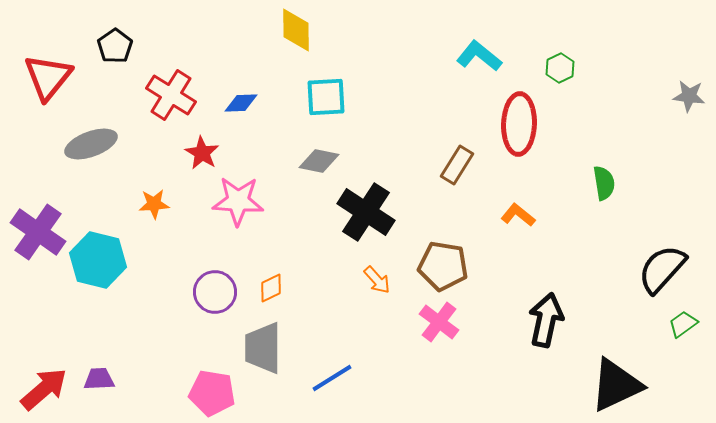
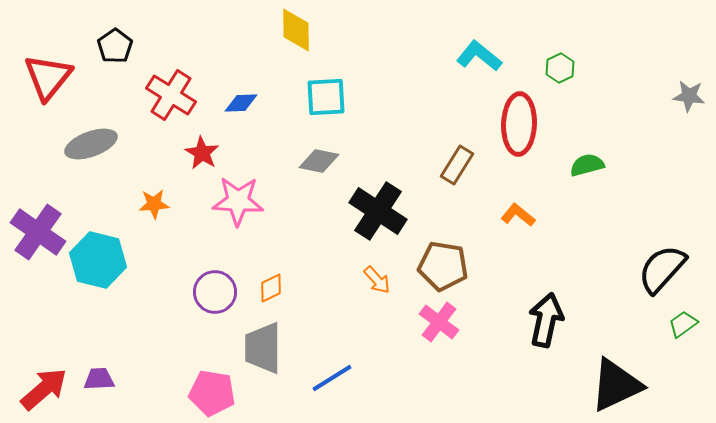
green semicircle: moved 17 px left, 18 px up; rotated 96 degrees counterclockwise
black cross: moved 12 px right, 1 px up
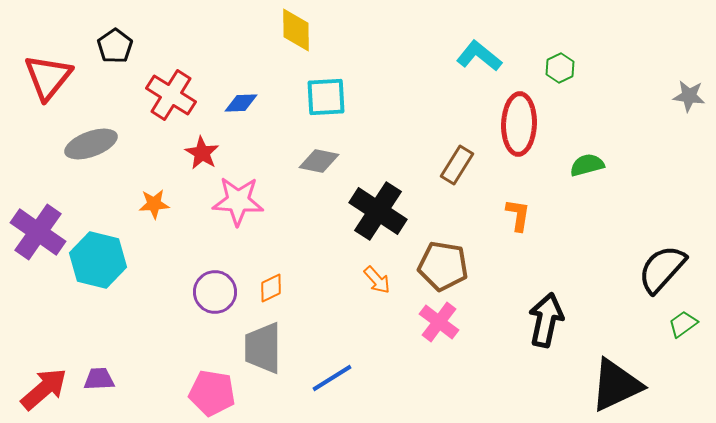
orange L-shape: rotated 60 degrees clockwise
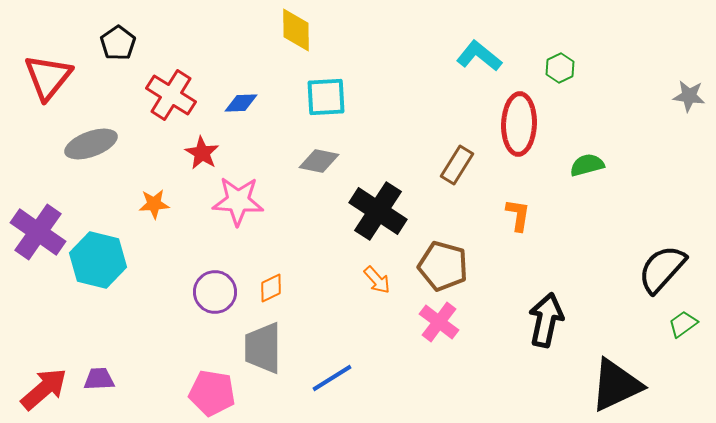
black pentagon: moved 3 px right, 3 px up
brown pentagon: rotated 6 degrees clockwise
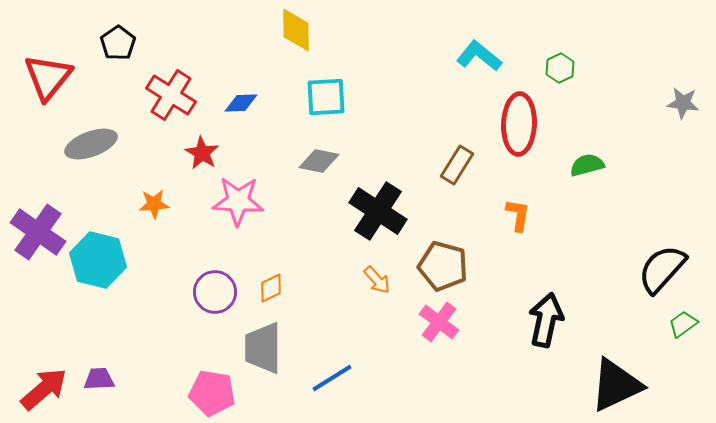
gray star: moved 6 px left, 7 px down
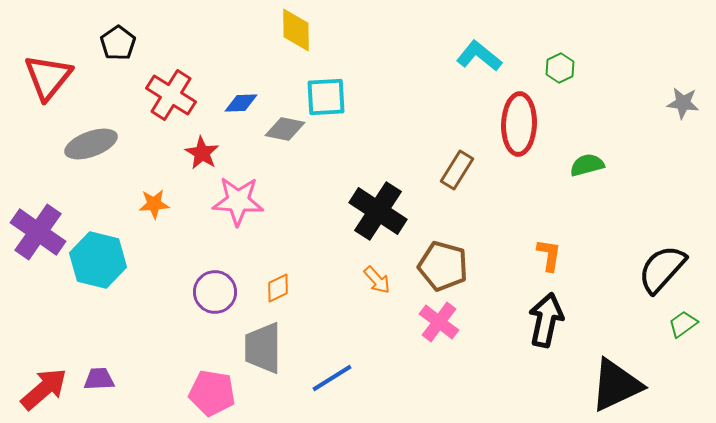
gray diamond: moved 34 px left, 32 px up
brown rectangle: moved 5 px down
orange L-shape: moved 31 px right, 40 px down
orange diamond: moved 7 px right
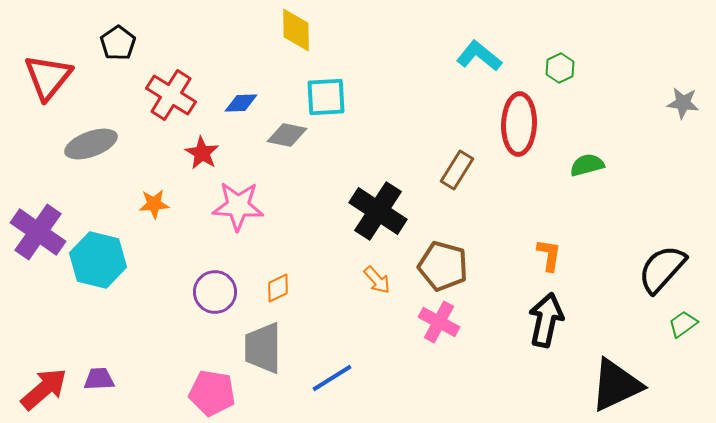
gray diamond: moved 2 px right, 6 px down
pink star: moved 5 px down
pink cross: rotated 9 degrees counterclockwise
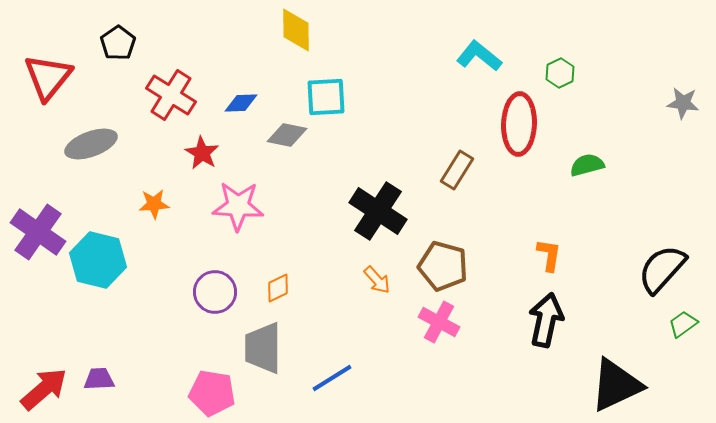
green hexagon: moved 5 px down
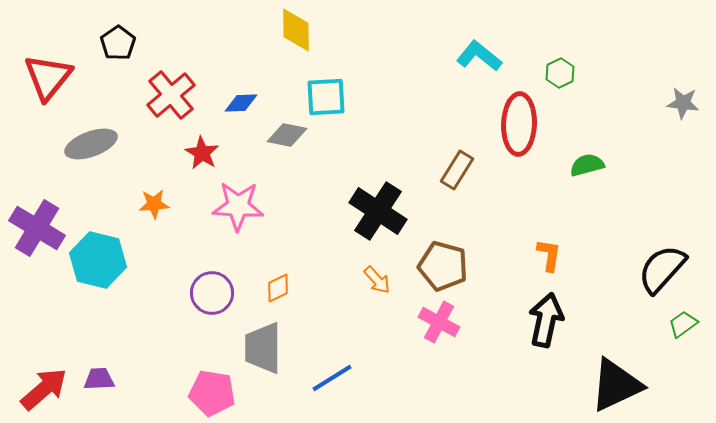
red cross: rotated 18 degrees clockwise
purple cross: moved 1 px left, 4 px up; rotated 4 degrees counterclockwise
purple circle: moved 3 px left, 1 px down
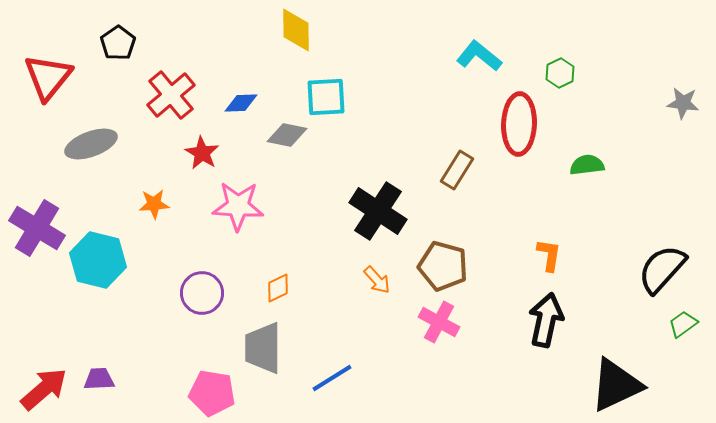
green semicircle: rotated 8 degrees clockwise
purple circle: moved 10 px left
